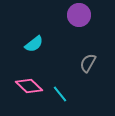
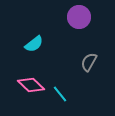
purple circle: moved 2 px down
gray semicircle: moved 1 px right, 1 px up
pink diamond: moved 2 px right, 1 px up
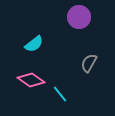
gray semicircle: moved 1 px down
pink diamond: moved 5 px up; rotated 8 degrees counterclockwise
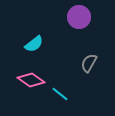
cyan line: rotated 12 degrees counterclockwise
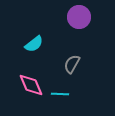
gray semicircle: moved 17 px left, 1 px down
pink diamond: moved 5 px down; rotated 32 degrees clockwise
cyan line: rotated 36 degrees counterclockwise
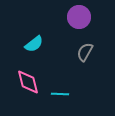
gray semicircle: moved 13 px right, 12 px up
pink diamond: moved 3 px left, 3 px up; rotated 8 degrees clockwise
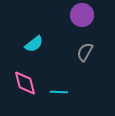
purple circle: moved 3 px right, 2 px up
pink diamond: moved 3 px left, 1 px down
cyan line: moved 1 px left, 2 px up
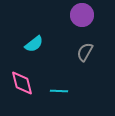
pink diamond: moved 3 px left
cyan line: moved 1 px up
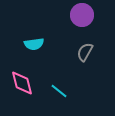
cyan semicircle: rotated 30 degrees clockwise
cyan line: rotated 36 degrees clockwise
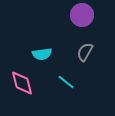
cyan semicircle: moved 8 px right, 10 px down
cyan line: moved 7 px right, 9 px up
